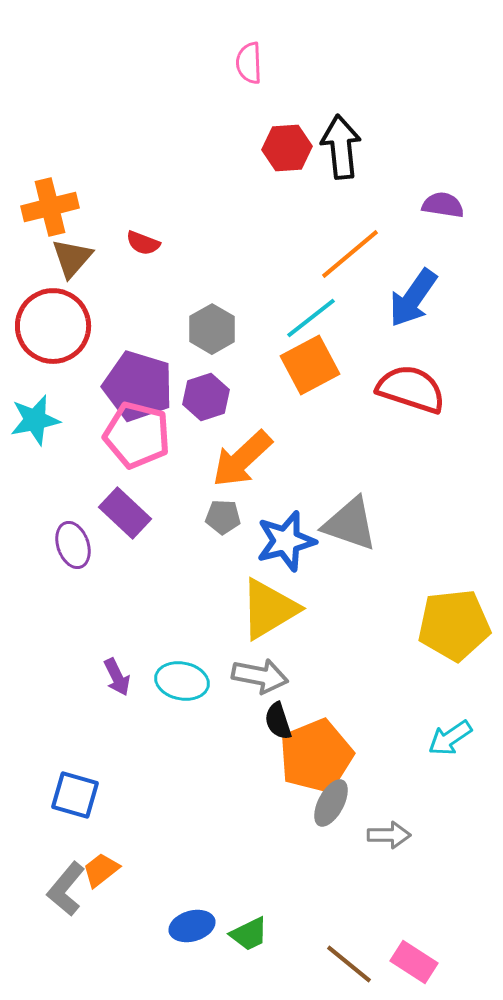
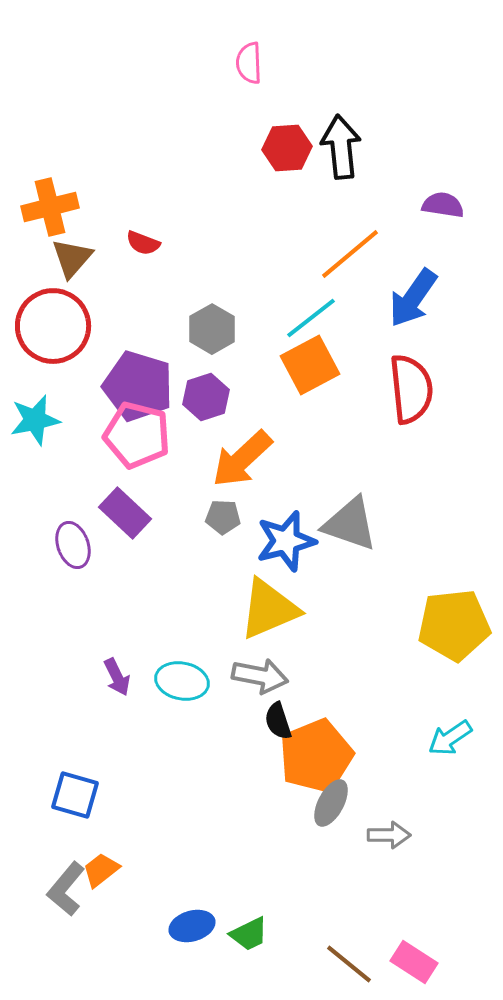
red semicircle at (411, 389): rotated 66 degrees clockwise
yellow triangle at (269, 609): rotated 8 degrees clockwise
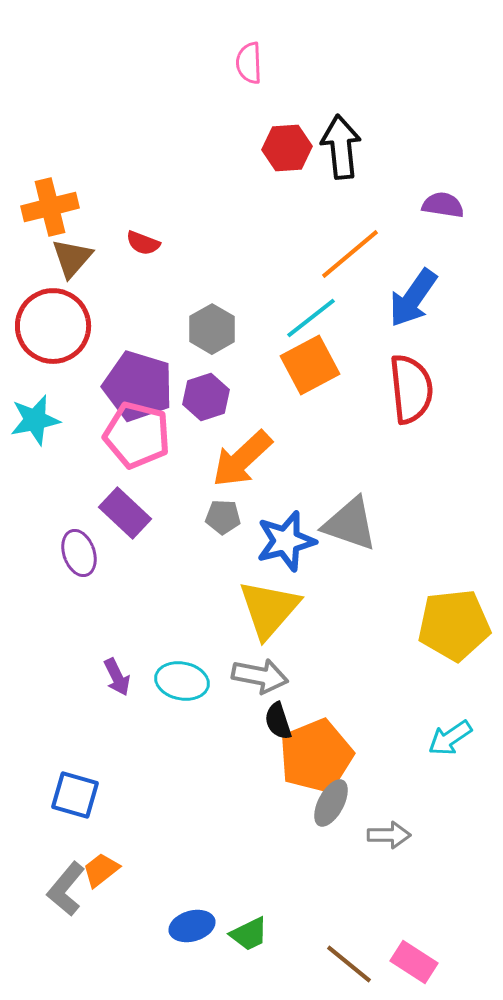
purple ellipse at (73, 545): moved 6 px right, 8 px down
yellow triangle at (269, 609): rotated 26 degrees counterclockwise
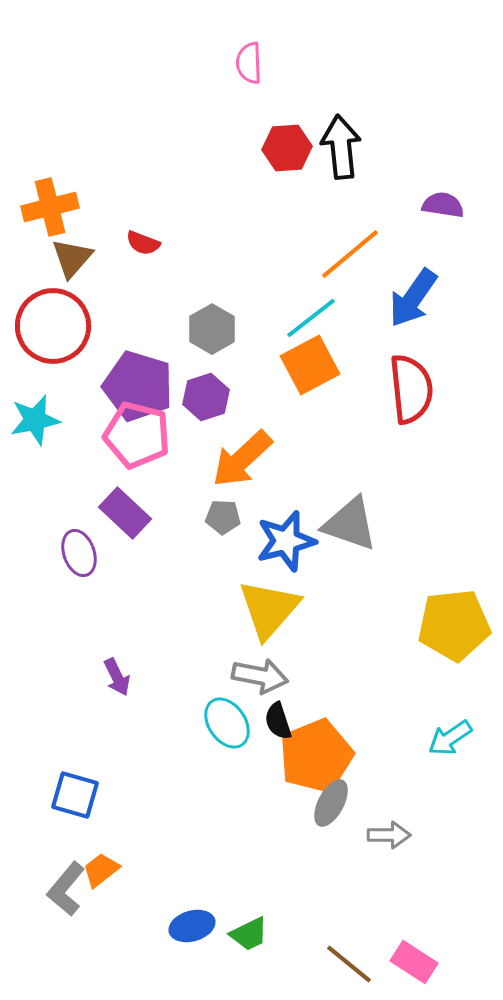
cyan ellipse at (182, 681): moved 45 px right, 42 px down; rotated 45 degrees clockwise
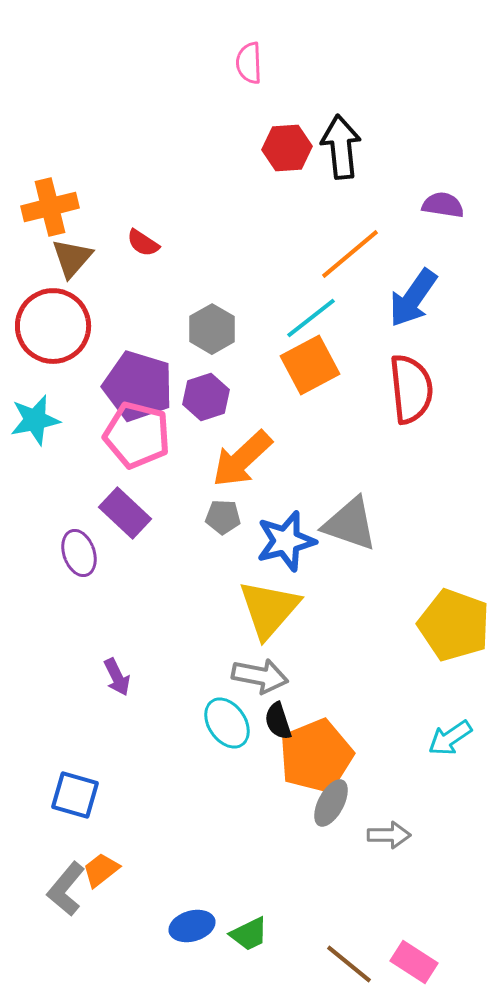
red semicircle at (143, 243): rotated 12 degrees clockwise
yellow pentagon at (454, 625): rotated 26 degrees clockwise
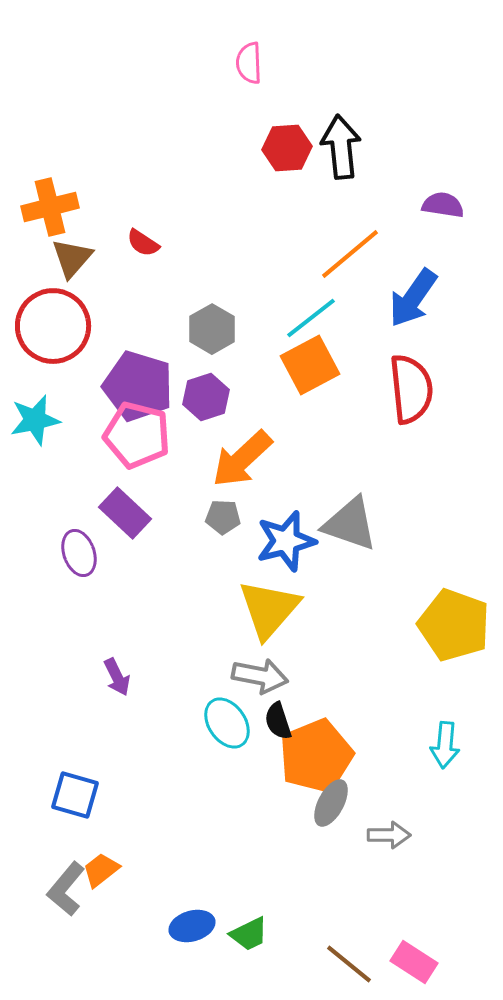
cyan arrow at (450, 738): moved 5 px left, 7 px down; rotated 51 degrees counterclockwise
